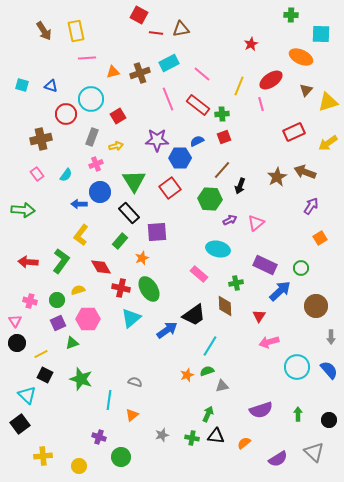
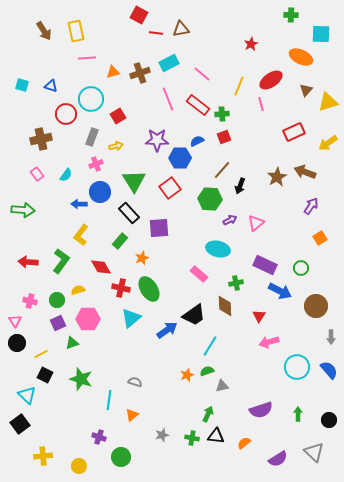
purple square at (157, 232): moved 2 px right, 4 px up
blue arrow at (280, 291): rotated 70 degrees clockwise
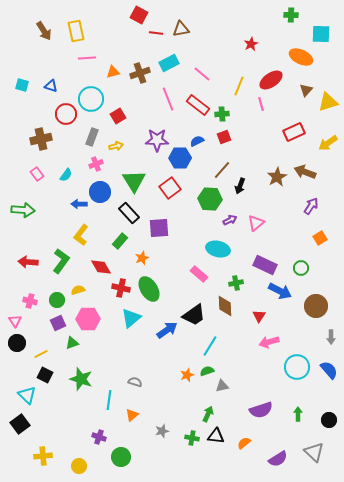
gray star at (162, 435): moved 4 px up
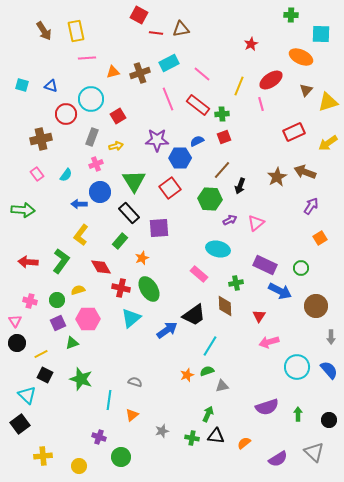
purple semicircle at (261, 410): moved 6 px right, 3 px up
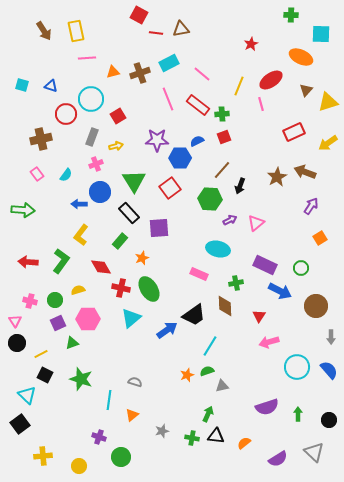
pink rectangle at (199, 274): rotated 18 degrees counterclockwise
green circle at (57, 300): moved 2 px left
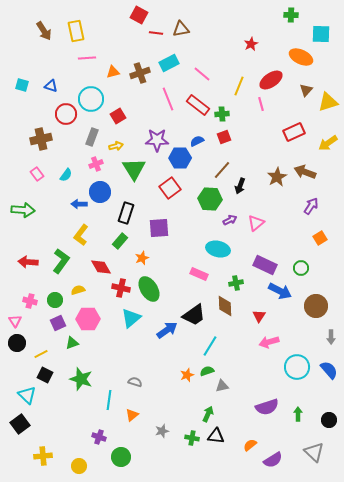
green triangle at (134, 181): moved 12 px up
black rectangle at (129, 213): moved 3 px left; rotated 60 degrees clockwise
orange semicircle at (244, 443): moved 6 px right, 2 px down
purple semicircle at (278, 459): moved 5 px left, 1 px down
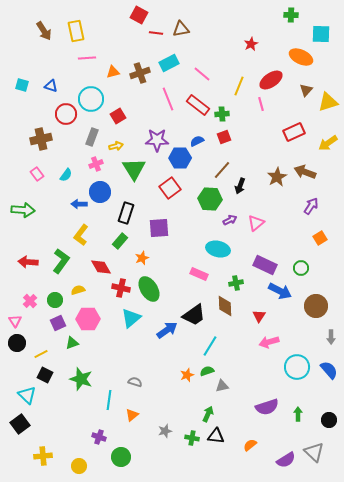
pink cross at (30, 301): rotated 32 degrees clockwise
gray star at (162, 431): moved 3 px right
purple semicircle at (273, 460): moved 13 px right
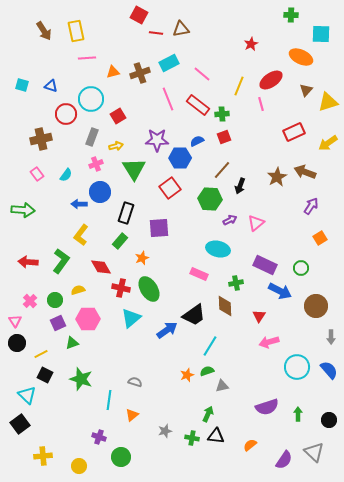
purple semicircle at (286, 460): moved 2 px left; rotated 24 degrees counterclockwise
